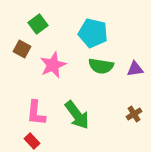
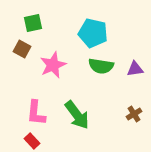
green square: moved 5 px left, 1 px up; rotated 24 degrees clockwise
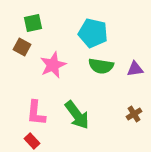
brown square: moved 2 px up
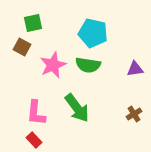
green semicircle: moved 13 px left, 1 px up
green arrow: moved 7 px up
red rectangle: moved 2 px right, 1 px up
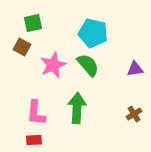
green semicircle: rotated 140 degrees counterclockwise
green arrow: rotated 140 degrees counterclockwise
red rectangle: rotated 49 degrees counterclockwise
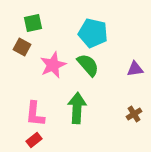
pink L-shape: moved 1 px left, 1 px down
red rectangle: rotated 35 degrees counterclockwise
